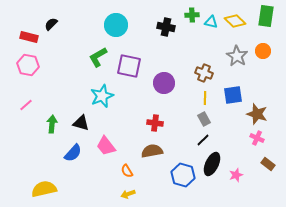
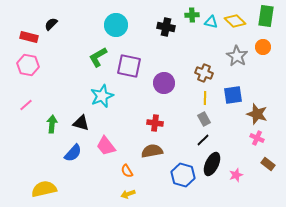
orange circle: moved 4 px up
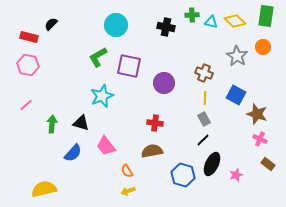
blue square: moved 3 px right; rotated 36 degrees clockwise
pink cross: moved 3 px right, 1 px down
yellow arrow: moved 3 px up
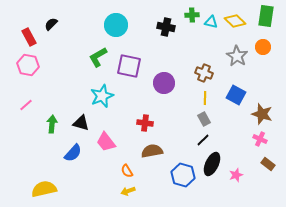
red rectangle: rotated 48 degrees clockwise
brown star: moved 5 px right
red cross: moved 10 px left
pink trapezoid: moved 4 px up
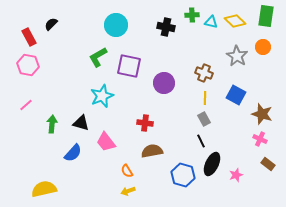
black line: moved 2 px left, 1 px down; rotated 72 degrees counterclockwise
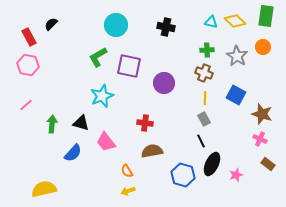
green cross: moved 15 px right, 35 px down
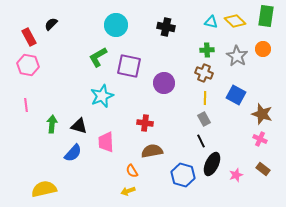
orange circle: moved 2 px down
pink line: rotated 56 degrees counterclockwise
black triangle: moved 2 px left, 3 px down
pink trapezoid: rotated 35 degrees clockwise
brown rectangle: moved 5 px left, 5 px down
orange semicircle: moved 5 px right
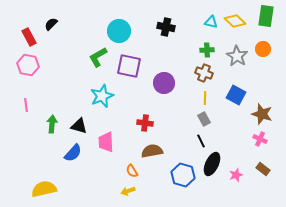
cyan circle: moved 3 px right, 6 px down
